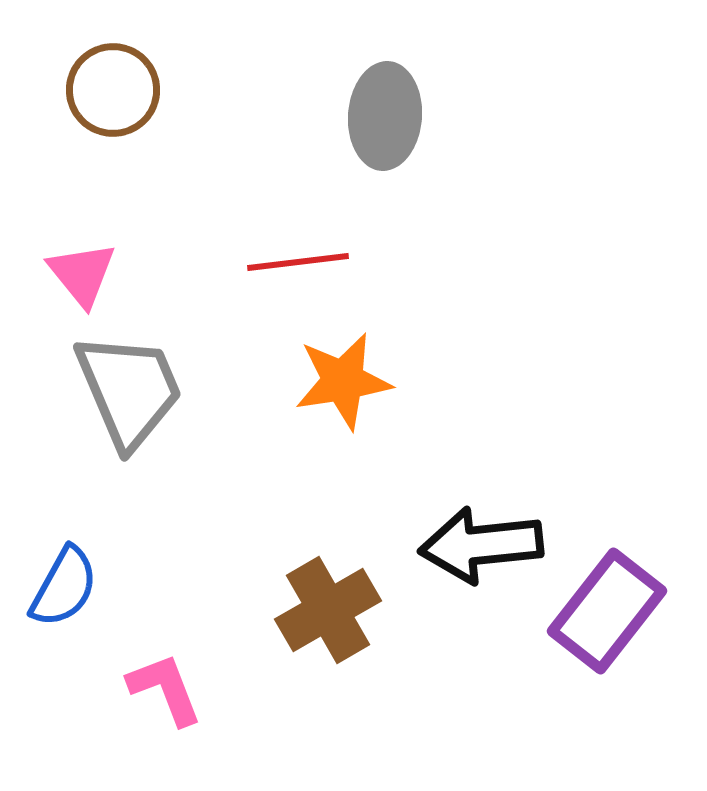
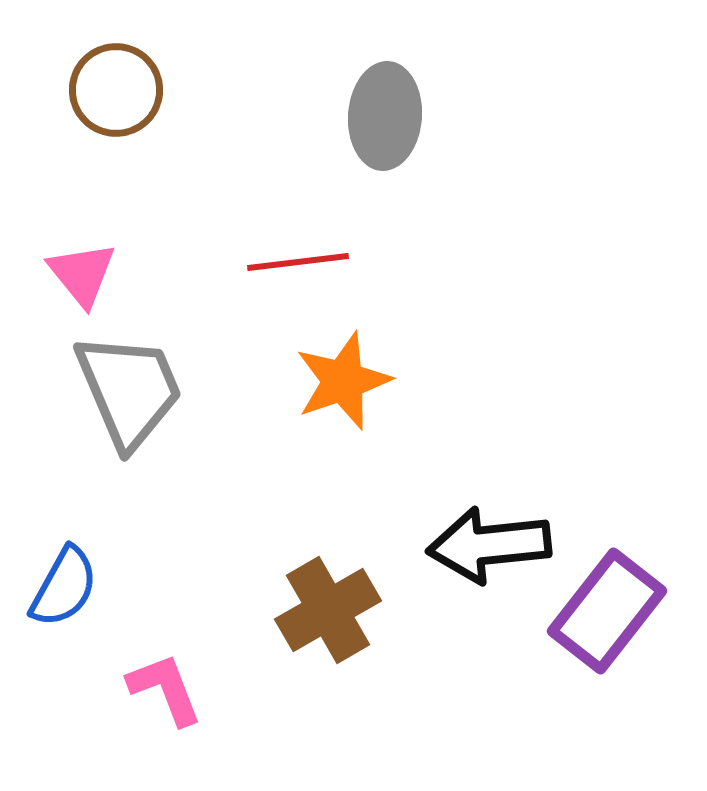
brown circle: moved 3 px right
orange star: rotated 10 degrees counterclockwise
black arrow: moved 8 px right
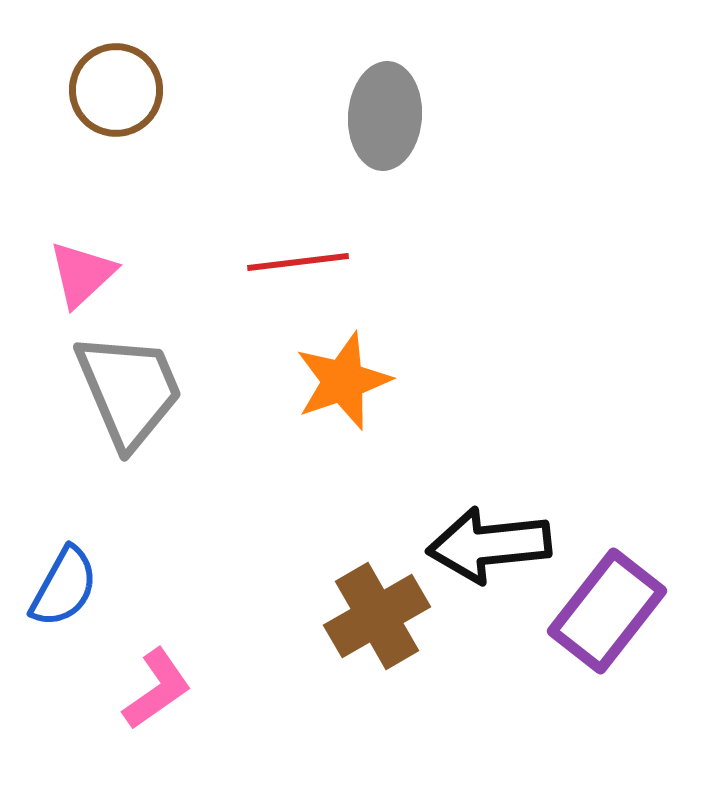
pink triangle: rotated 26 degrees clockwise
brown cross: moved 49 px right, 6 px down
pink L-shape: moved 8 px left; rotated 76 degrees clockwise
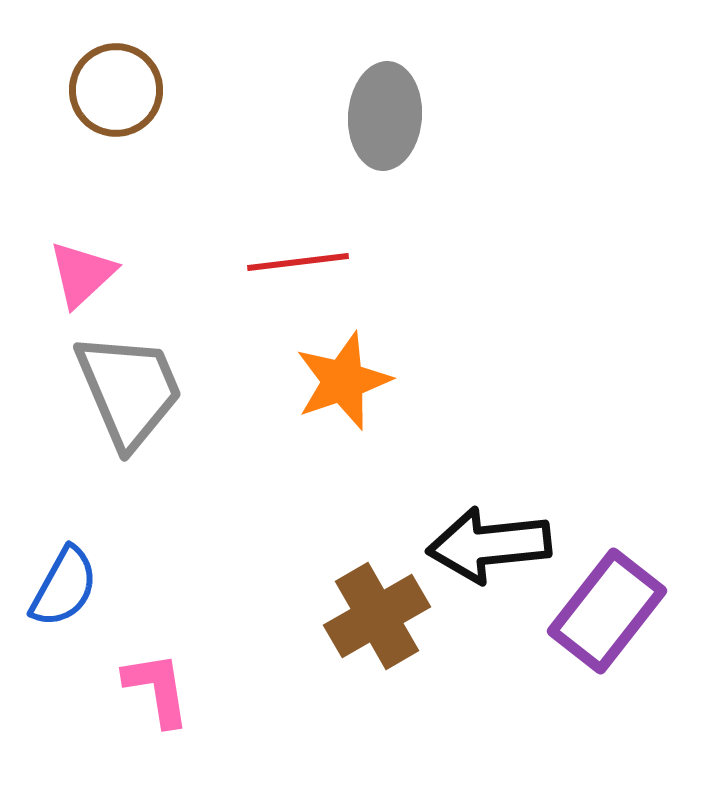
pink L-shape: rotated 64 degrees counterclockwise
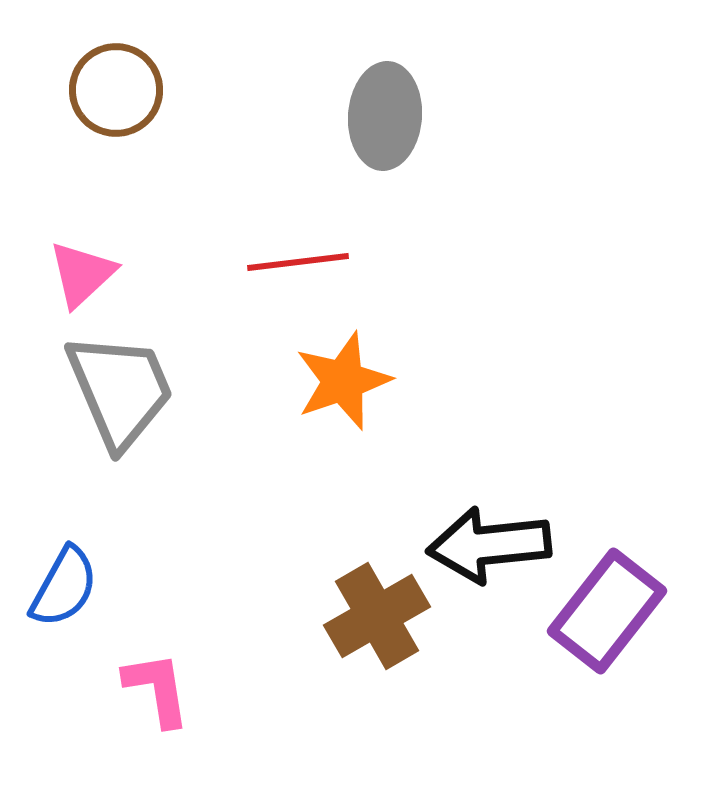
gray trapezoid: moved 9 px left
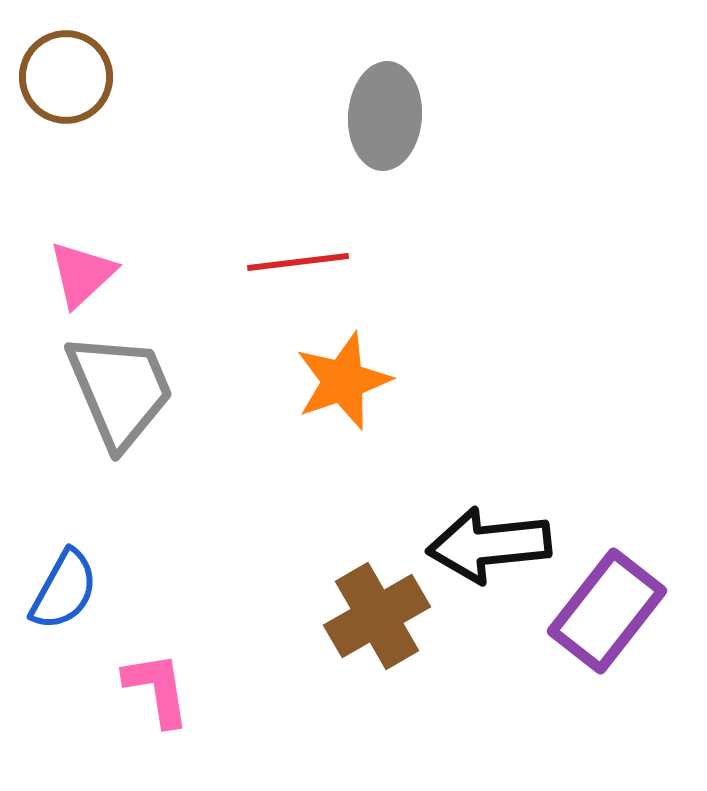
brown circle: moved 50 px left, 13 px up
blue semicircle: moved 3 px down
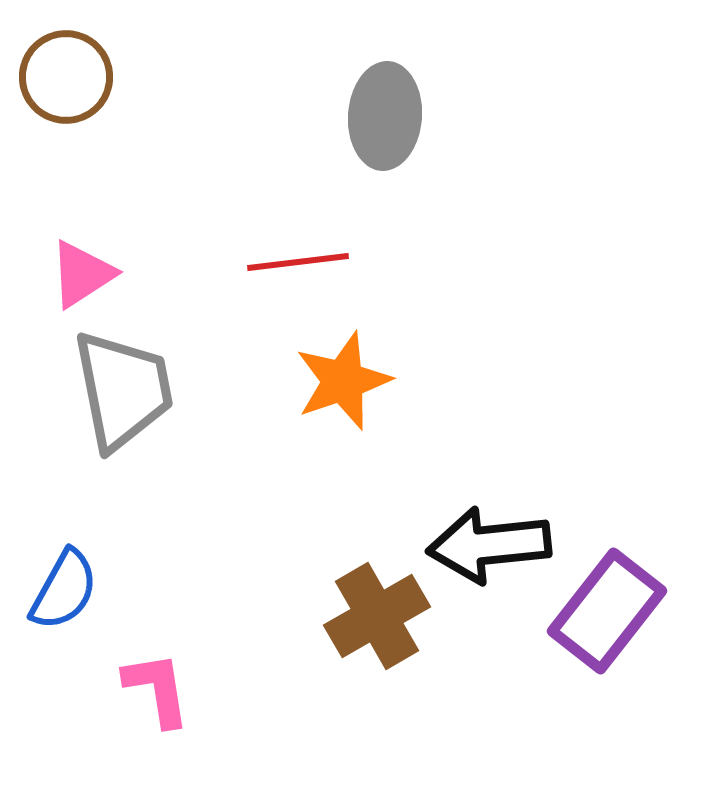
pink triangle: rotated 10 degrees clockwise
gray trapezoid: moved 3 px right; rotated 12 degrees clockwise
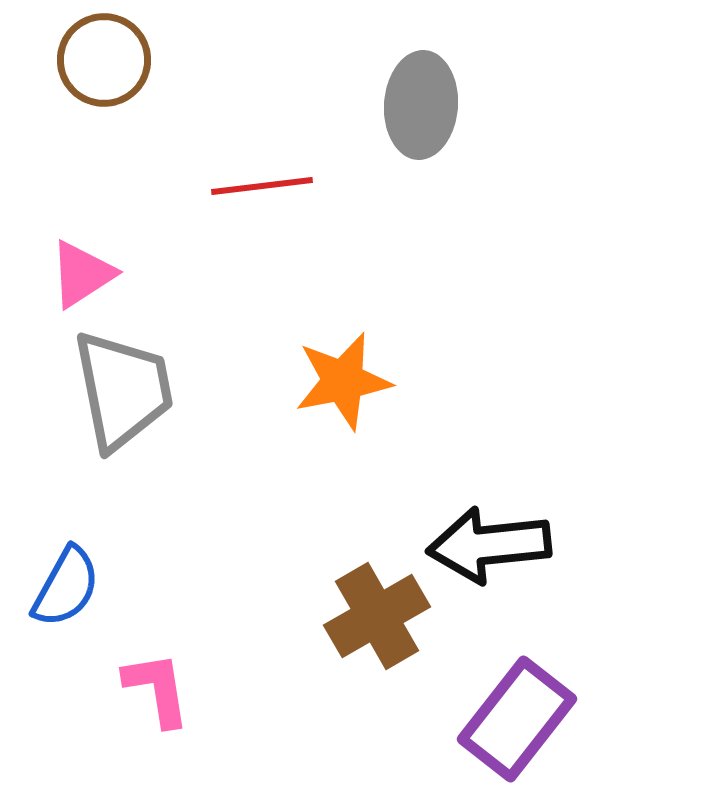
brown circle: moved 38 px right, 17 px up
gray ellipse: moved 36 px right, 11 px up
red line: moved 36 px left, 76 px up
orange star: rotated 8 degrees clockwise
blue semicircle: moved 2 px right, 3 px up
purple rectangle: moved 90 px left, 108 px down
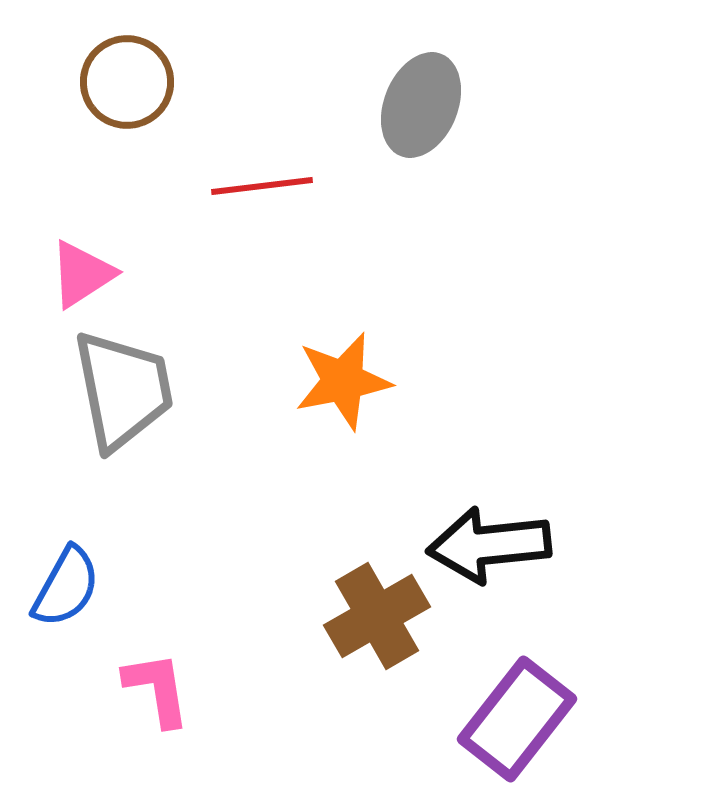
brown circle: moved 23 px right, 22 px down
gray ellipse: rotated 18 degrees clockwise
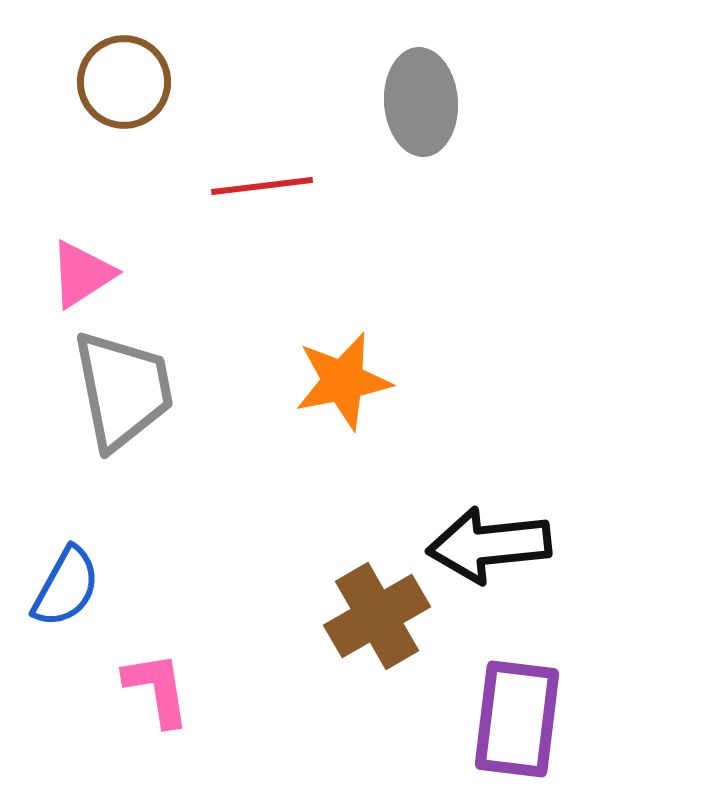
brown circle: moved 3 px left
gray ellipse: moved 3 px up; rotated 26 degrees counterclockwise
purple rectangle: rotated 31 degrees counterclockwise
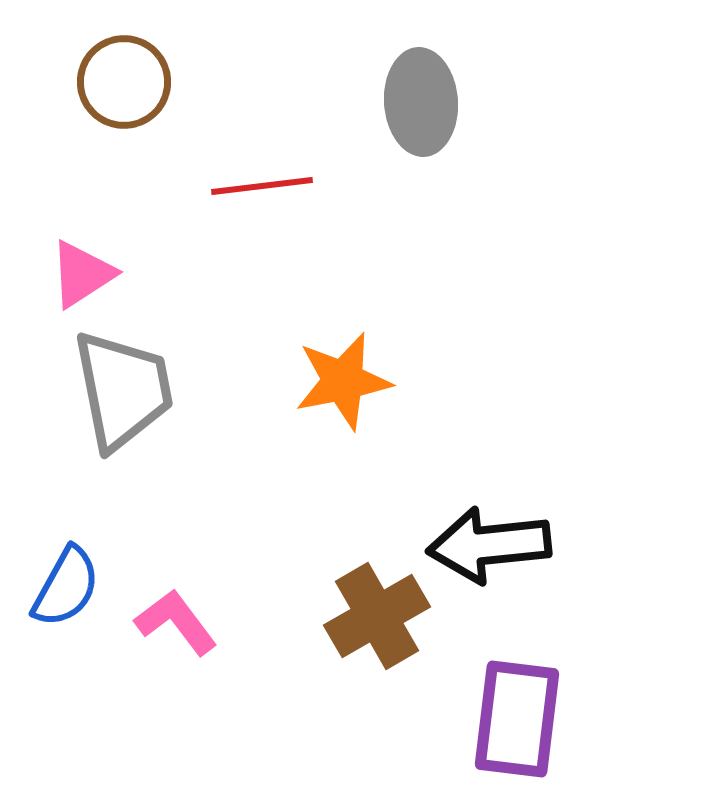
pink L-shape: moved 19 px right, 67 px up; rotated 28 degrees counterclockwise
